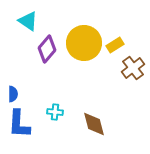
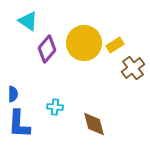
cyan cross: moved 5 px up
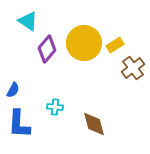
blue semicircle: moved 4 px up; rotated 28 degrees clockwise
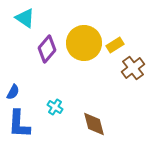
cyan triangle: moved 3 px left, 3 px up
blue semicircle: moved 2 px down
cyan cross: rotated 28 degrees clockwise
